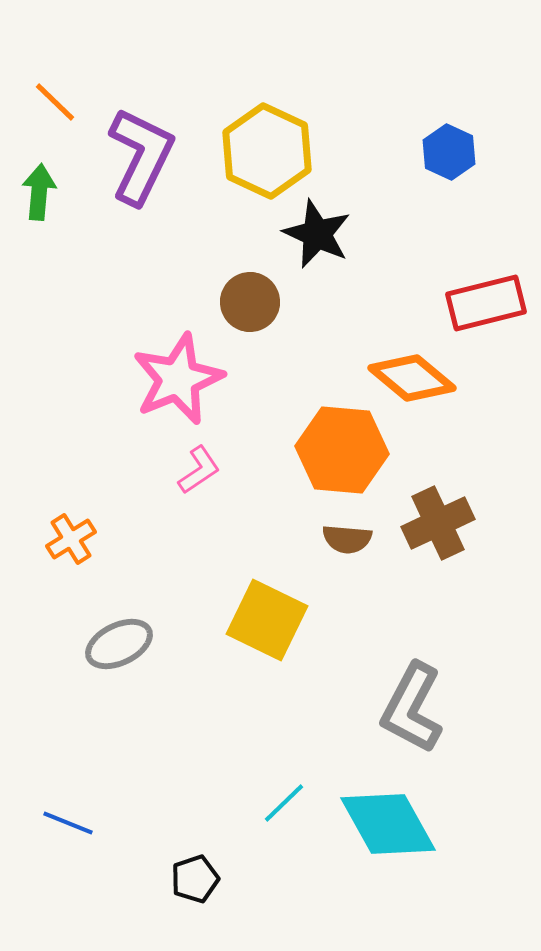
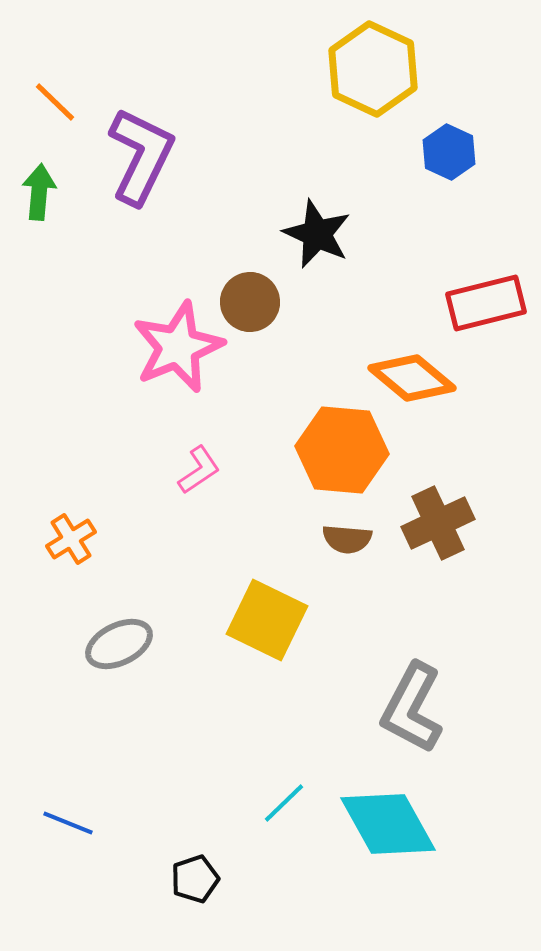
yellow hexagon: moved 106 px right, 82 px up
pink star: moved 32 px up
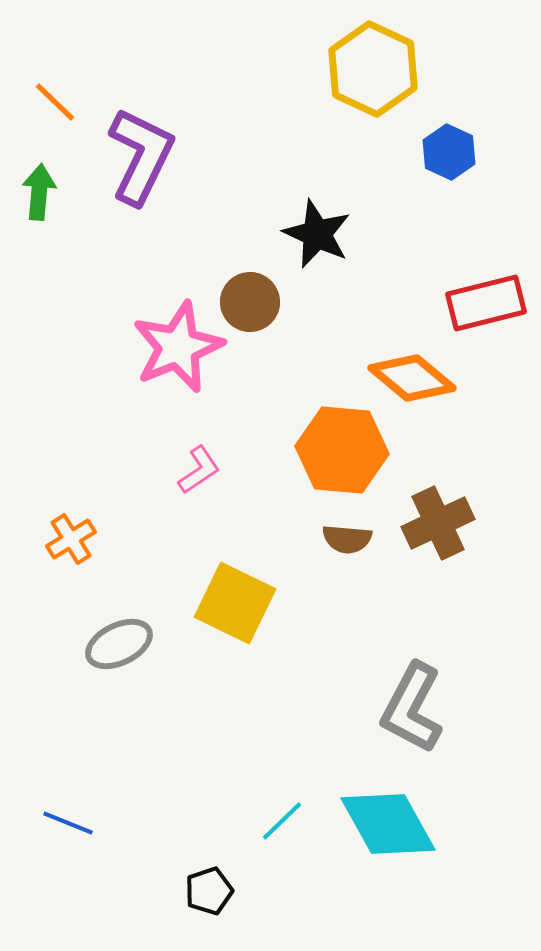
yellow square: moved 32 px left, 17 px up
cyan line: moved 2 px left, 18 px down
black pentagon: moved 14 px right, 12 px down
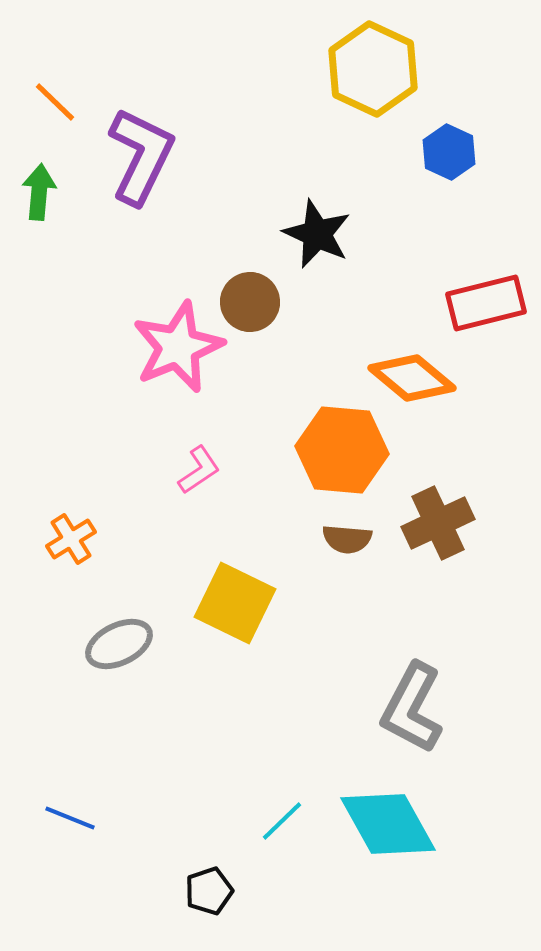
blue line: moved 2 px right, 5 px up
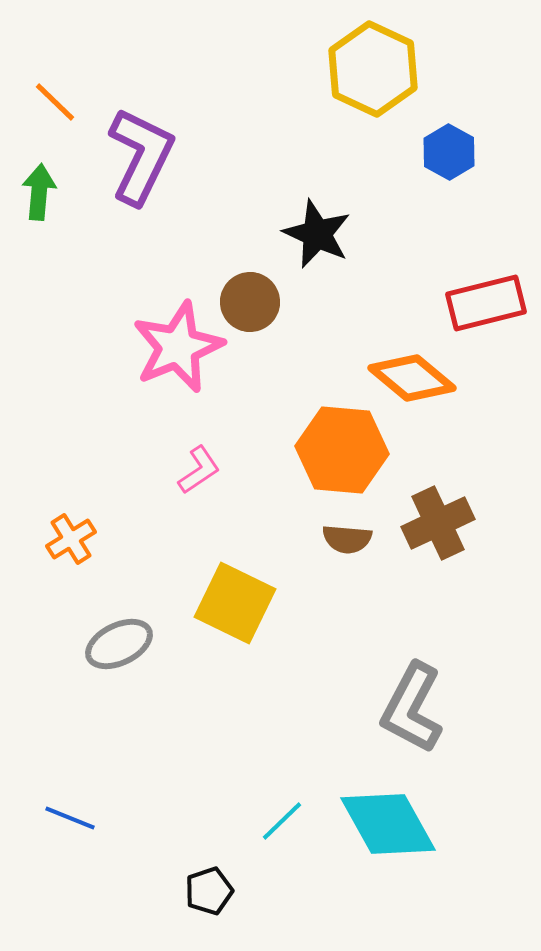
blue hexagon: rotated 4 degrees clockwise
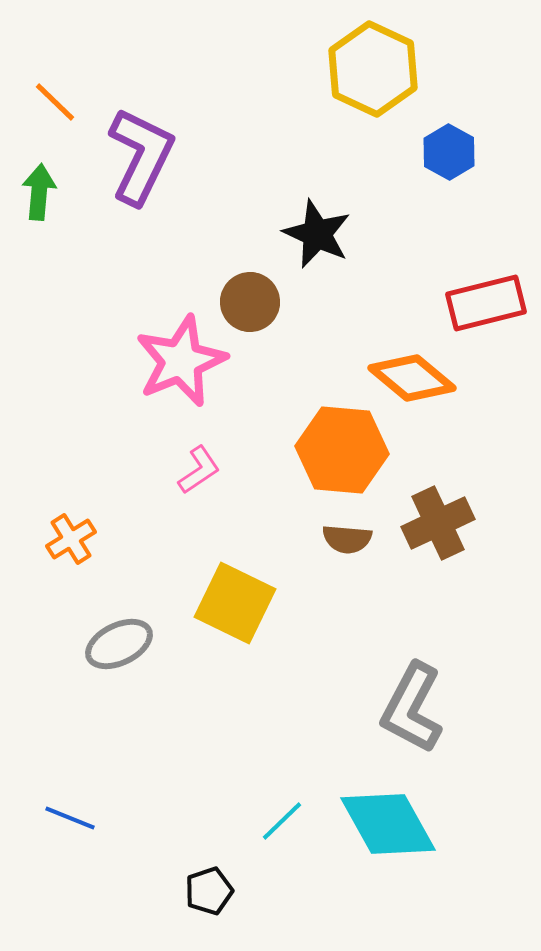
pink star: moved 3 px right, 14 px down
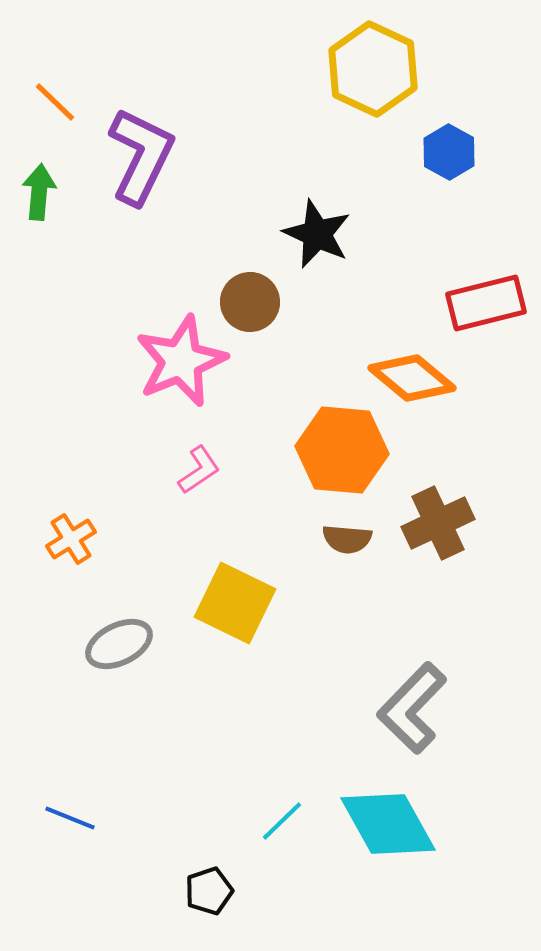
gray L-shape: rotated 16 degrees clockwise
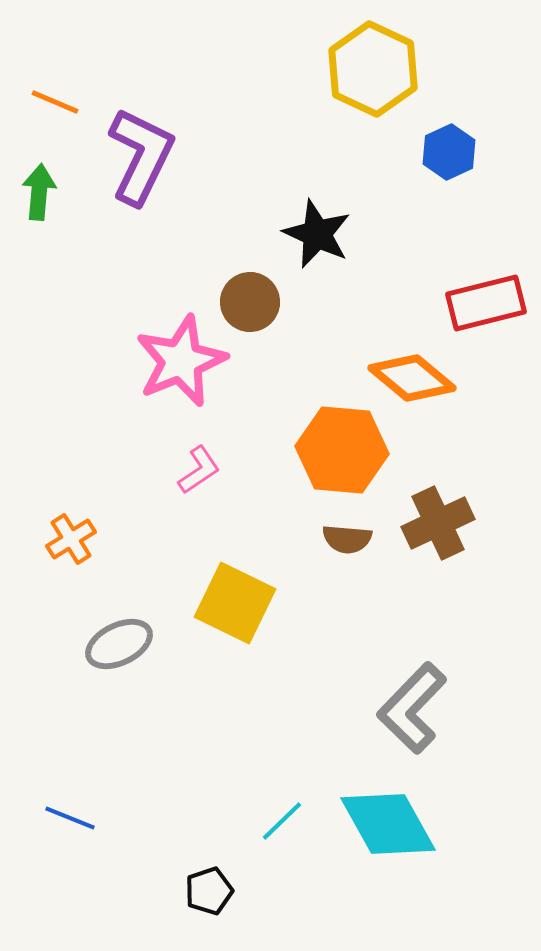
orange line: rotated 21 degrees counterclockwise
blue hexagon: rotated 6 degrees clockwise
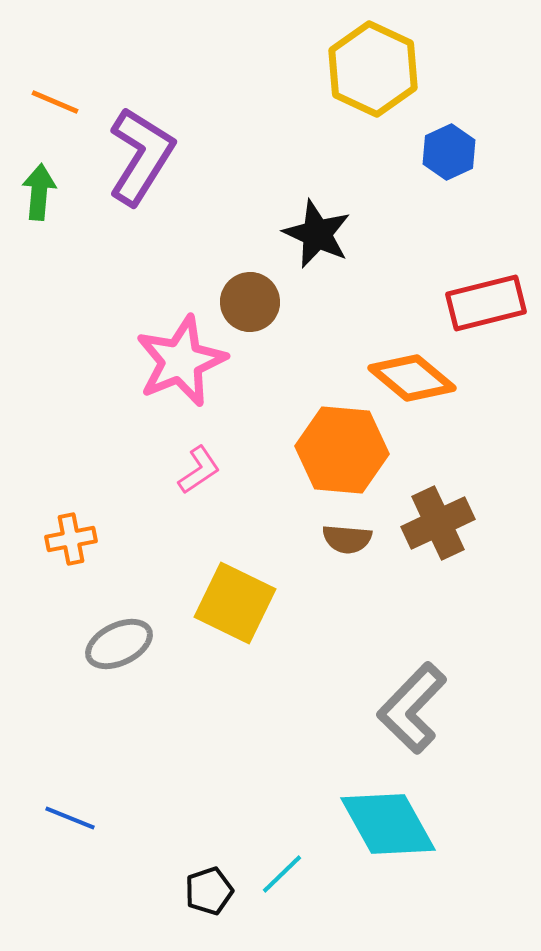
purple L-shape: rotated 6 degrees clockwise
orange cross: rotated 21 degrees clockwise
cyan line: moved 53 px down
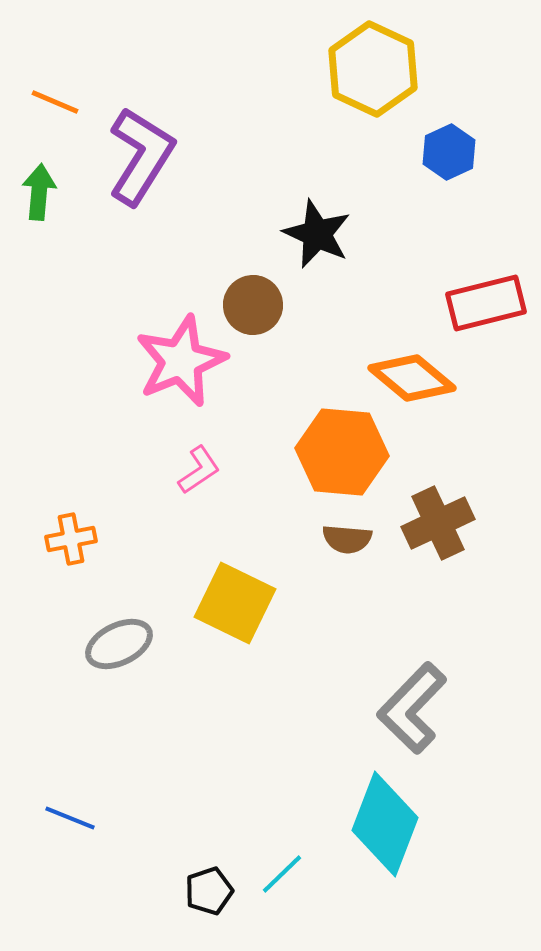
brown circle: moved 3 px right, 3 px down
orange hexagon: moved 2 px down
cyan diamond: moved 3 px left; rotated 50 degrees clockwise
